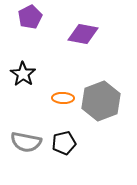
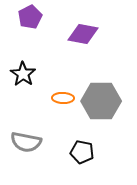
gray hexagon: rotated 21 degrees clockwise
black pentagon: moved 18 px right, 9 px down; rotated 25 degrees clockwise
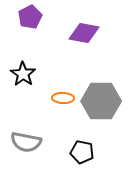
purple diamond: moved 1 px right, 1 px up
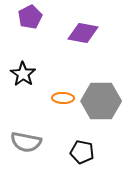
purple diamond: moved 1 px left
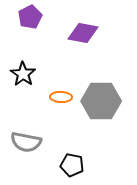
orange ellipse: moved 2 px left, 1 px up
black pentagon: moved 10 px left, 13 px down
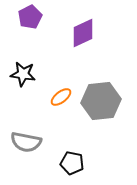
purple diamond: rotated 36 degrees counterclockwise
black star: rotated 25 degrees counterclockwise
orange ellipse: rotated 40 degrees counterclockwise
gray hexagon: rotated 6 degrees counterclockwise
black pentagon: moved 2 px up
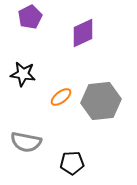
black pentagon: rotated 15 degrees counterclockwise
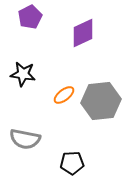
orange ellipse: moved 3 px right, 2 px up
gray semicircle: moved 1 px left, 3 px up
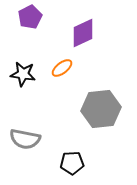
orange ellipse: moved 2 px left, 27 px up
gray hexagon: moved 8 px down
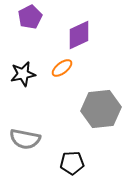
purple diamond: moved 4 px left, 2 px down
black star: rotated 20 degrees counterclockwise
